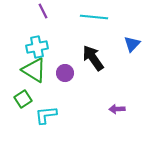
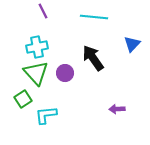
green triangle: moved 2 px right, 3 px down; rotated 16 degrees clockwise
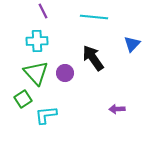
cyan cross: moved 6 px up; rotated 10 degrees clockwise
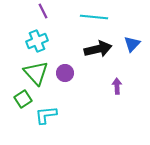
cyan cross: rotated 20 degrees counterclockwise
black arrow: moved 5 px right, 9 px up; rotated 112 degrees clockwise
purple arrow: moved 23 px up; rotated 91 degrees clockwise
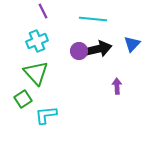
cyan line: moved 1 px left, 2 px down
purple circle: moved 14 px right, 22 px up
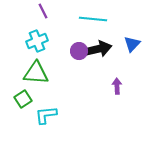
green triangle: rotated 44 degrees counterclockwise
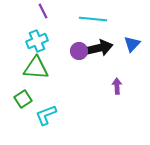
black arrow: moved 1 px right, 1 px up
green triangle: moved 5 px up
cyan L-shape: rotated 15 degrees counterclockwise
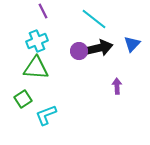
cyan line: moved 1 px right; rotated 32 degrees clockwise
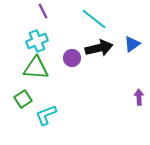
blue triangle: rotated 12 degrees clockwise
purple circle: moved 7 px left, 7 px down
purple arrow: moved 22 px right, 11 px down
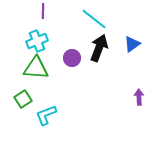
purple line: rotated 28 degrees clockwise
black arrow: rotated 56 degrees counterclockwise
